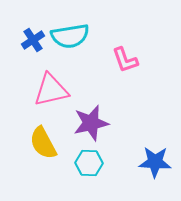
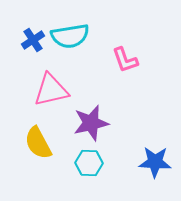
yellow semicircle: moved 5 px left
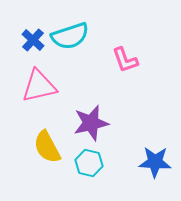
cyan semicircle: rotated 9 degrees counterclockwise
blue cross: rotated 15 degrees counterclockwise
pink triangle: moved 12 px left, 4 px up
yellow semicircle: moved 9 px right, 4 px down
cyan hexagon: rotated 12 degrees clockwise
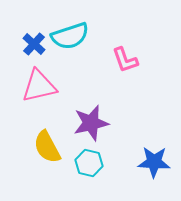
blue cross: moved 1 px right, 4 px down
blue star: moved 1 px left
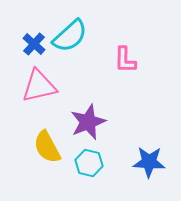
cyan semicircle: rotated 24 degrees counterclockwise
pink L-shape: rotated 20 degrees clockwise
purple star: moved 3 px left, 1 px up; rotated 9 degrees counterclockwise
blue star: moved 5 px left
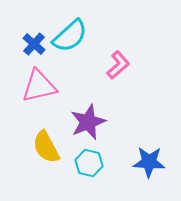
pink L-shape: moved 7 px left, 5 px down; rotated 132 degrees counterclockwise
yellow semicircle: moved 1 px left
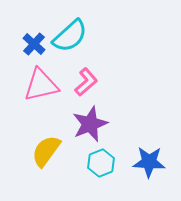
pink L-shape: moved 32 px left, 17 px down
pink triangle: moved 2 px right, 1 px up
purple star: moved 2 px right, 2 px down
yellow semicircle: moved 4 px down; rotated 64 degrees clockwise
cyan hexagon: moved 12 px right; rotated 24 degrees clockwise
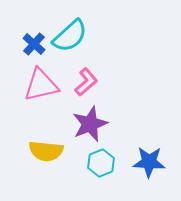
yellow semicircle: rotated 120 degrees counterclockwise
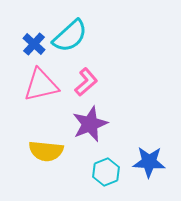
cyan hexagon: moved 5 px right, 9 px down
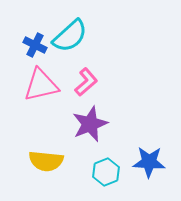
blue cross: moved 1 px right, 1 px down; rotated 15 degrees counterclockwise
yellow semicircle: moved 10 px down
